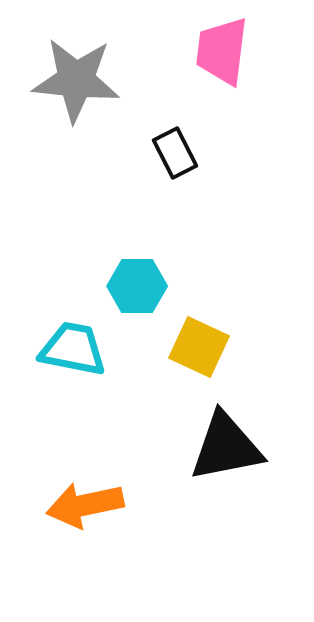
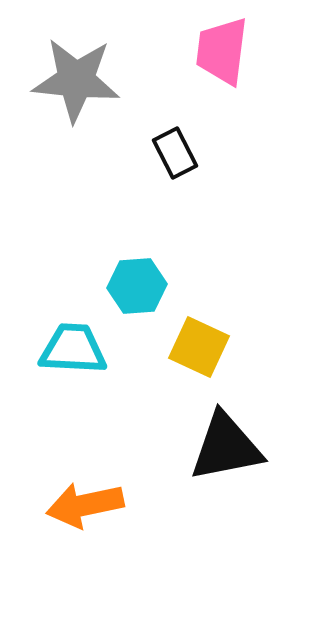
cyan hexagon: rotated 4 degrees counterclockwise
cyan trapezoid: rotated 8 degrees counterclockwise
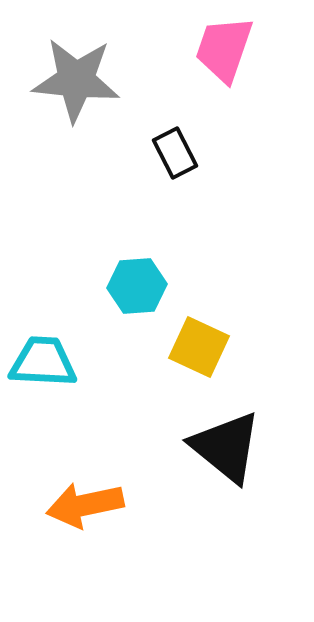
pink trapezoid: moved 2 px right, 2 px up; rotated 12 degrees clockwise
cyan trapezoid: moved 30 px left, 13 px down
black triangle: rotated 50 degrees clockwise
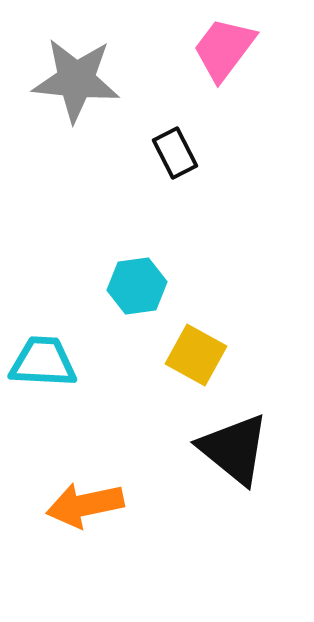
pink trapezoid: rotated 18 degrees clockwise
cyan hexagon: rotated 4 degrees counterclockwise
yellow square: moved 3 px left, 8 px down; rotated 4 degrees clockwise
black triangle: moved 8 px right, 2 px down
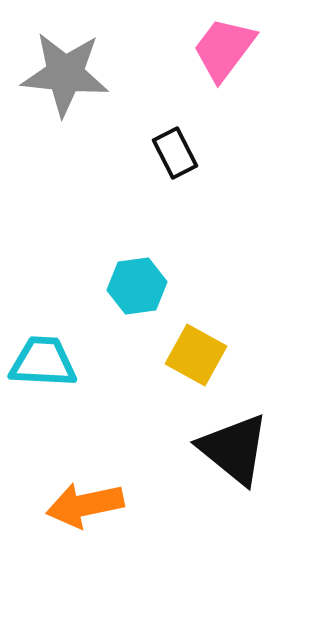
gray star: moved 11 px left, 6 px up
